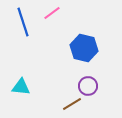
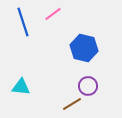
pink line: moved 1 px right, 1 px down
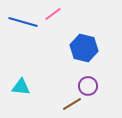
blue line: rotated 56 degrees counterclockwise
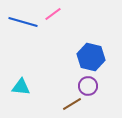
blue hexagon: moved 7 px right, 9 px down
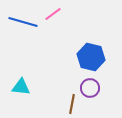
purple circle: moved 2 px right, 2 px down
brown line: rotated 48 degrees counterclockwise
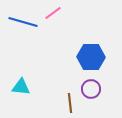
pink line: moved 1 px up
blue hexagon: rotated 12 degrees counterclockwise
purple circle: moved 1 px right, 1 px down
brown line: moved 2 px left, 1 px up; rotated 18 degrees counterclockwise
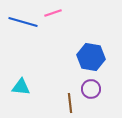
pink line: rotated 18 degrees clockwise
blue hexagon: rotated 8 degrees clockwise
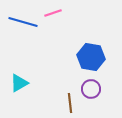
cyan triangle: moved 2 px left, 4 px up; rotated 36 degrees counterclockwise
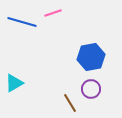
blue line: moved 1 px left
blue hexagon: rotated 20 degrees counterclockwise
cyan triangle: moved 5 px left
brown line: rotated 24 degrees counterclockwise
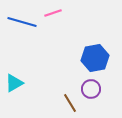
blue hexagon: moved 4 px right, 1 px down
